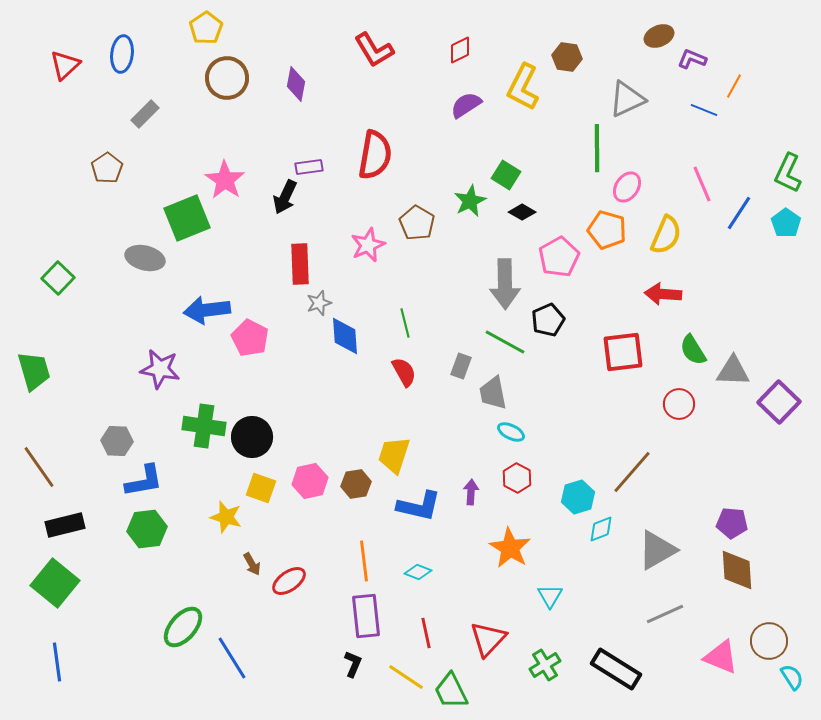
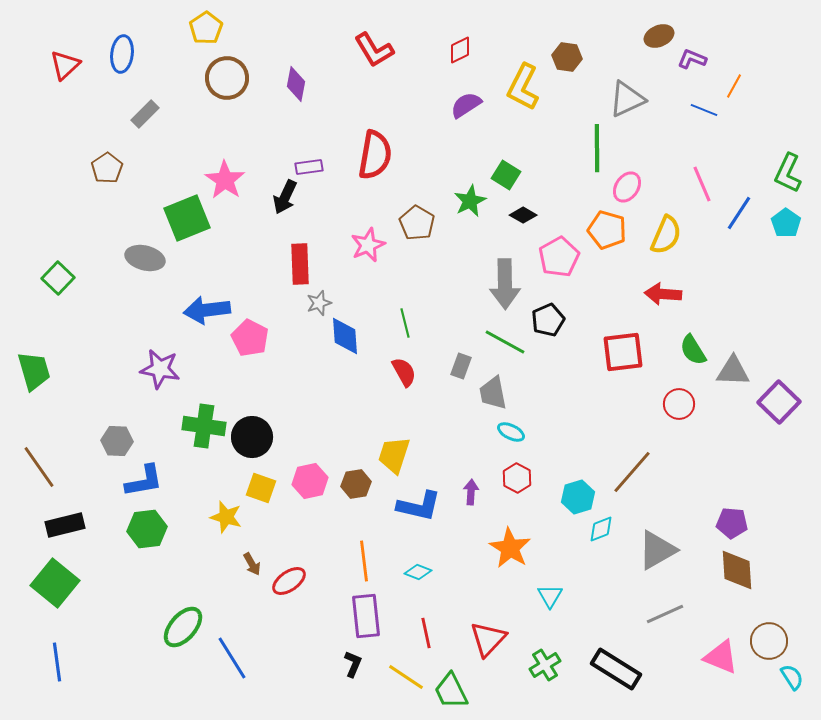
black diamond at (522, 212): moved 1 px right, 3 px down
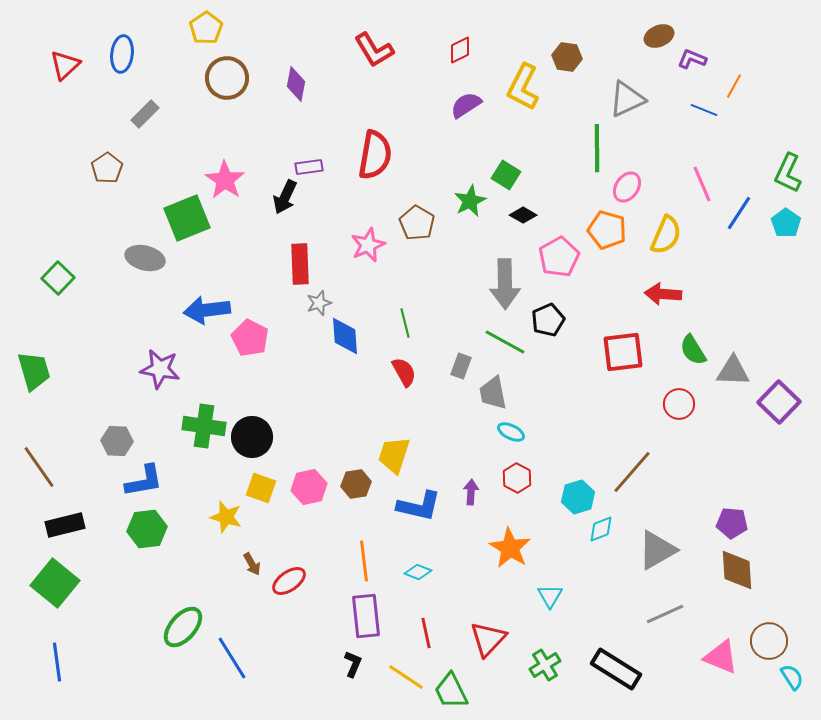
pink hexagon at (310, 481): moved 1 px left, 6 px down
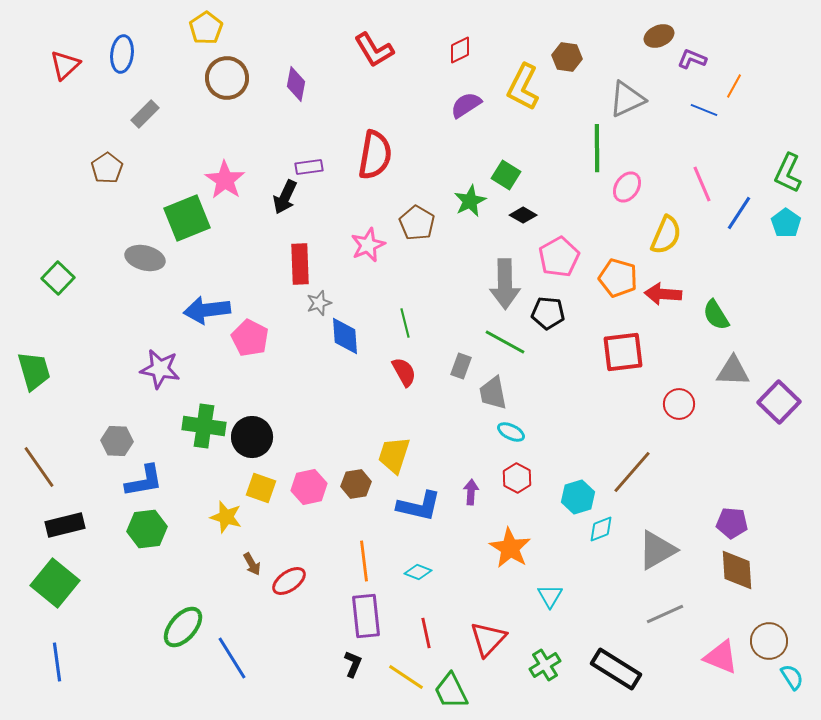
orange pentagon at (607, 230): moved 11 px right, 48 px down
black pentagon at (548, 320): moved 7 px up; rotated 28 degrees clockwise
green semicircle at (693, 350): moved 23 px right, 35 px up
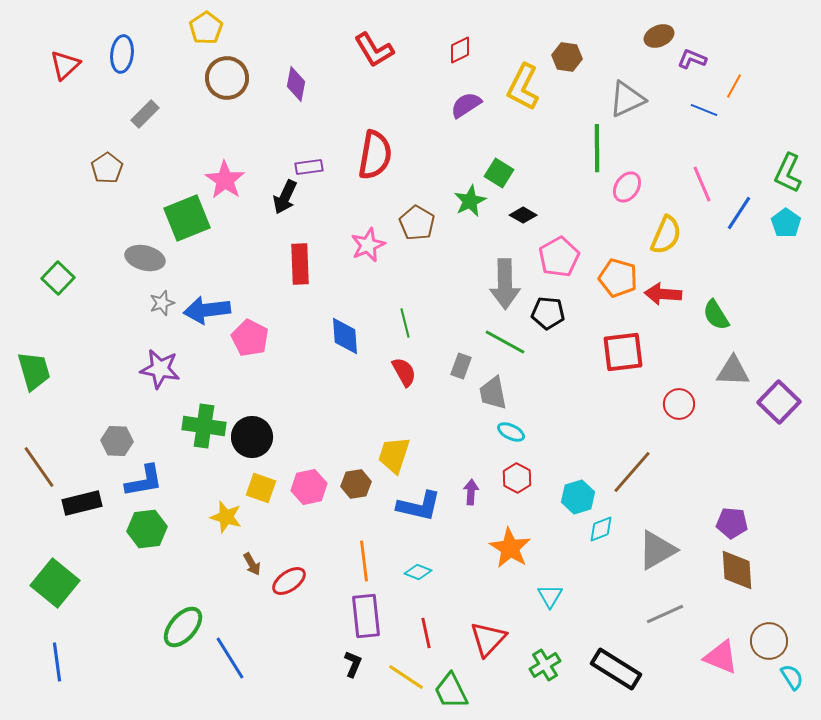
green square at (506, 175): moved 7 px left, 2 px up
gray star at (319, 303): moved 157 px left
black rectangle at (65, 525): moved 17 px right, 22 px up
blue line at (232, 658): moved 2 px left
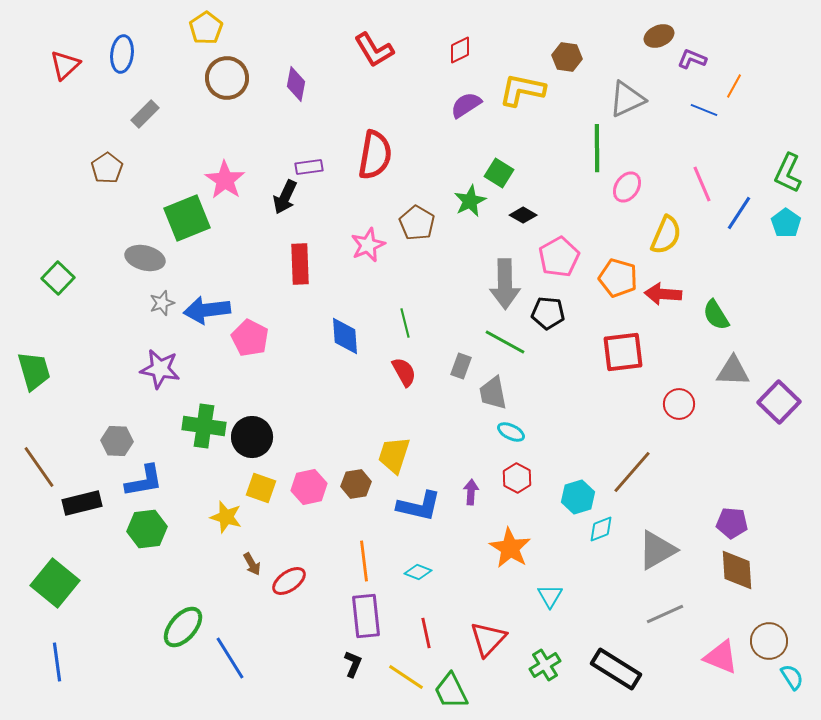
yellow L-shape at (523, 87): moved 1 px left, 3 px down; rotated 75 degrees clockwise
